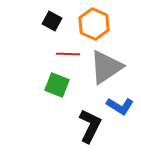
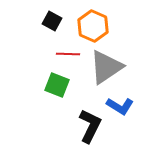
orange hexagon: moved 1 px left, 2 px down
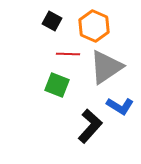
orange hexagon: moved 1 px right
black L-shape: rotated 16 degrees clockwise
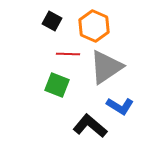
black L-shape: rotated 92 degrees counterclockwise
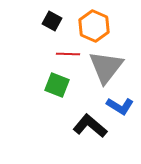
gray triangle: rotated 18 degrees counterclockwise
